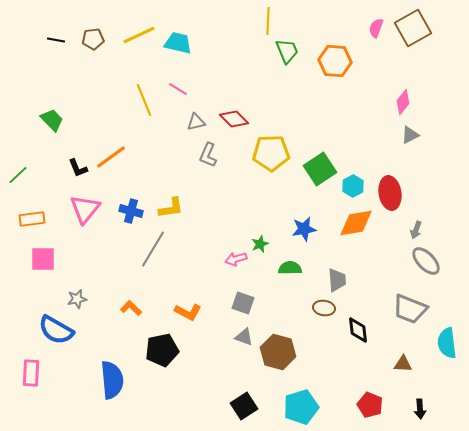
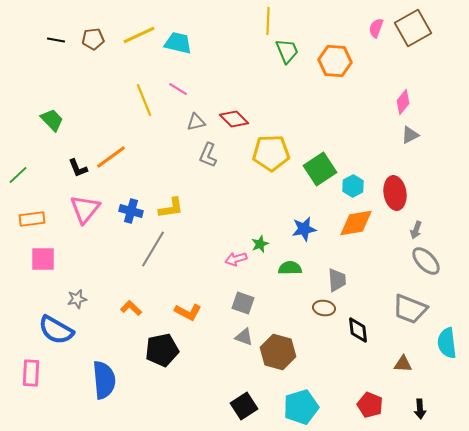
red ellipse at (390, 193): moved 5 px right
blue semicircle at (112, 380): moved 8 px left
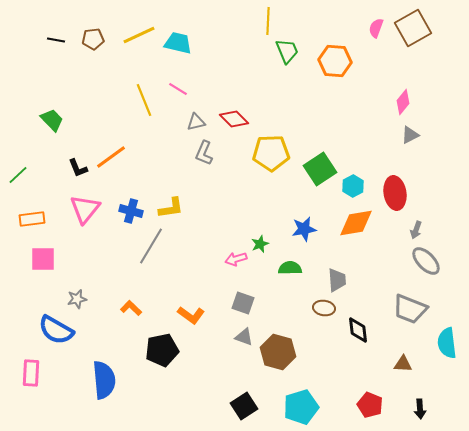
gray L-shape at (208, 155): moved 4 px left, 2 px up
gray line at (153, 249): moved 2 px left, 3 px up
orange L-shape at (188, 312): moved 3 px right, 3 px down; rotated 8 degrees clockwise
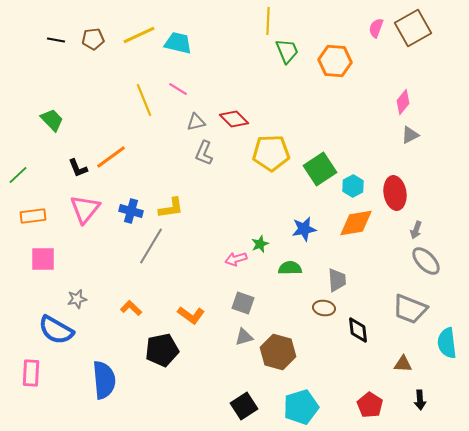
orange rectangle at (32, 219): moved 1 px right, 3 px up
gray triangle at (244, 337): rotated 36 degrees counterclockwise
red pentagon at (370, 405): rotated 10 degrees clockwise
black arrow at (420, 409): moved 9 px up
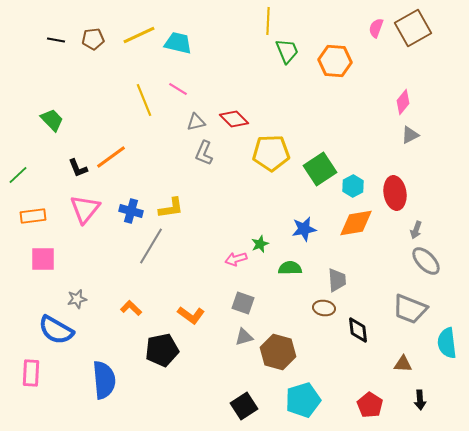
cyan pentagon at (301, 407): moved 2 px right, 7 px up
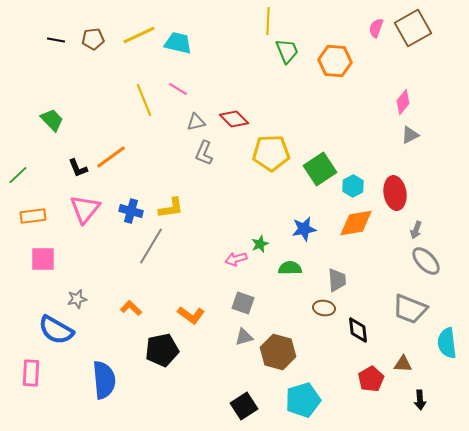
red pentagon at (370, 405): moved 1 px right, 26 px up; rotated 10 degrees clockwise
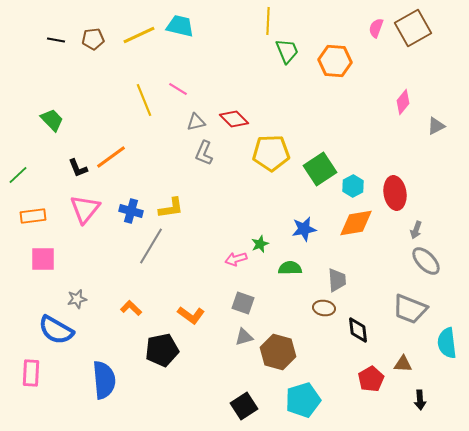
cyan trapezoid at (178, 43): moved 2 px right, 17 px up
gray triangle at (410, 135): moved 26 px right, 9 px up
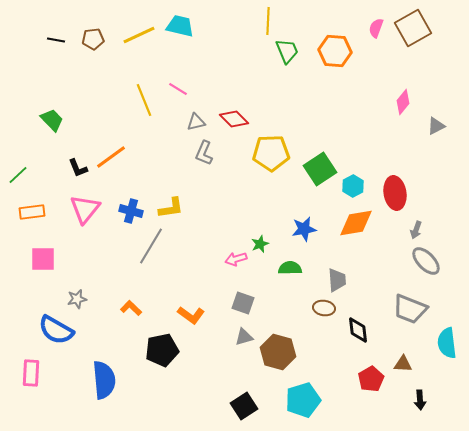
orange hexagon at (335, 61): moved 10 px up
orange rectangle at (33, 216): moved 1 px left, 4 px up
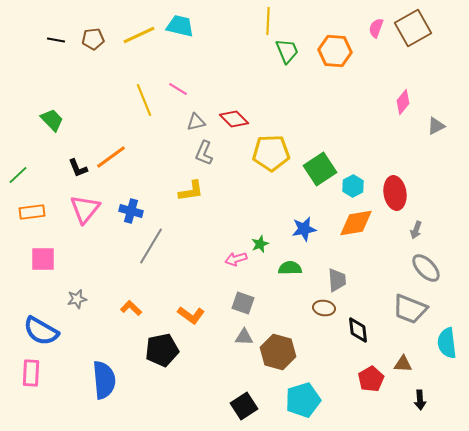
yellow L-shape at (171, 208): moved 20 px right, 17 px up
gray ellipse at (426, 261): moved 7 px down
blue semicircle at (56, 330): moved 15 px left, 1 px down
gray triangle at (244, 337): rotated 18 degrees clockwise
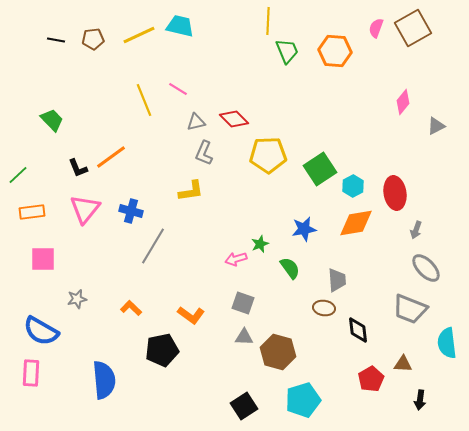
yellow pentagon at (271, 153): moved 3 px left, 2 px down
gray line at (151, 246): moved 2 px right
green semicircle at (290, 268): rotated 55 degrees clockwise
black arrow at (420, 400): rotated 12 degrees clockwise
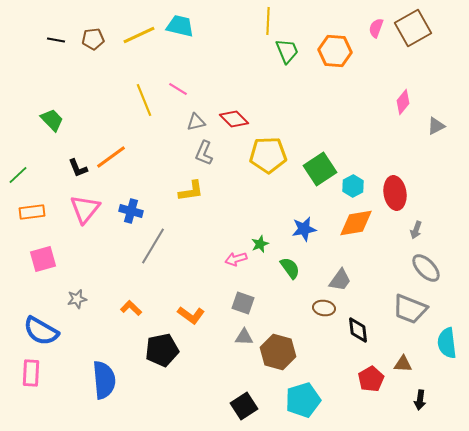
pink square at (43, 259): rotated 16 degrees counterclockwise
gray trapezoid at (337, 280): moved 3 px right; rotated 40 degrees clockwise
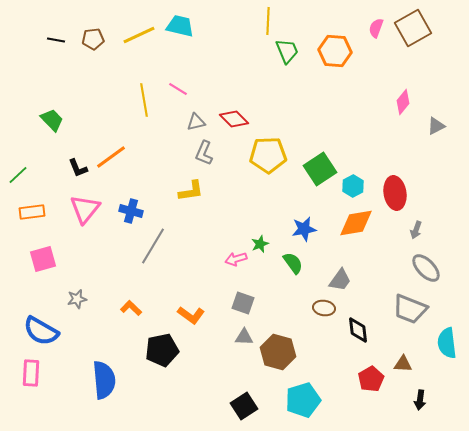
yellow line at (144, 100): rotated 12 degrees clockwise
green semicircle at (290, 268): moved 3 px right, 5 px up
